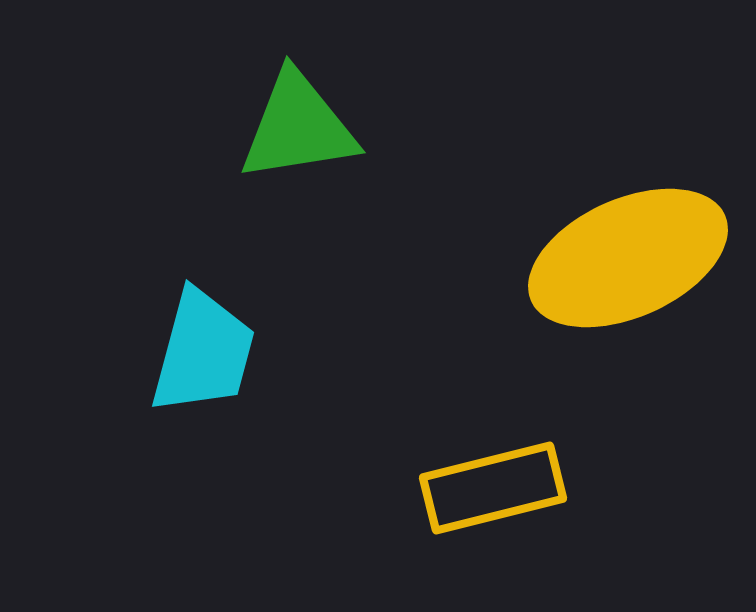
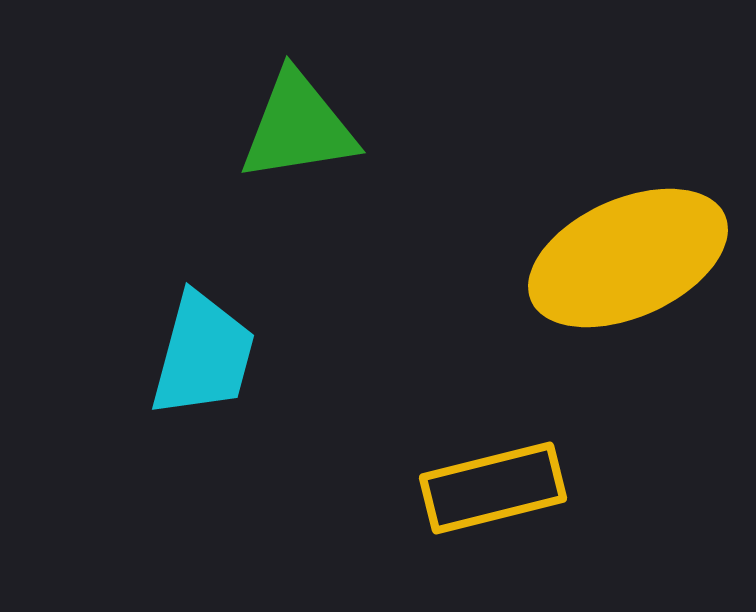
cyan trapezoid: moved 3 px down
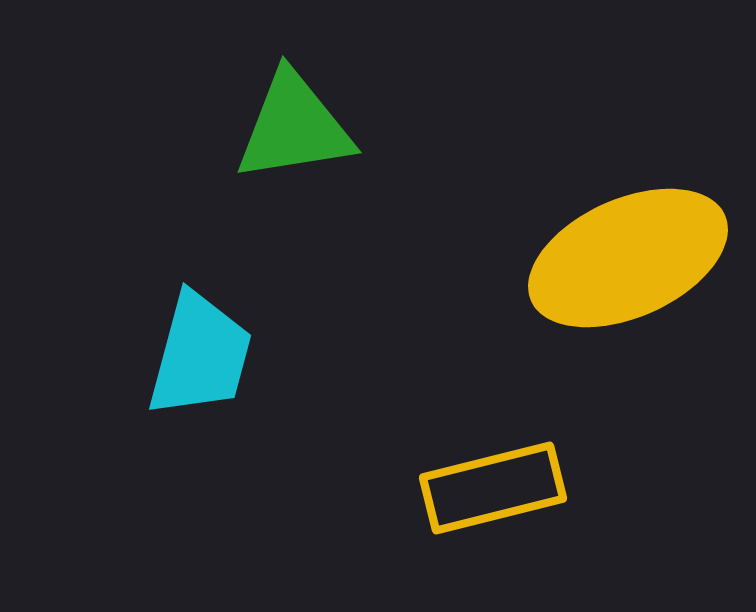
green triangle: moved 4 px left
cyan trapezoid: moved 3 px left
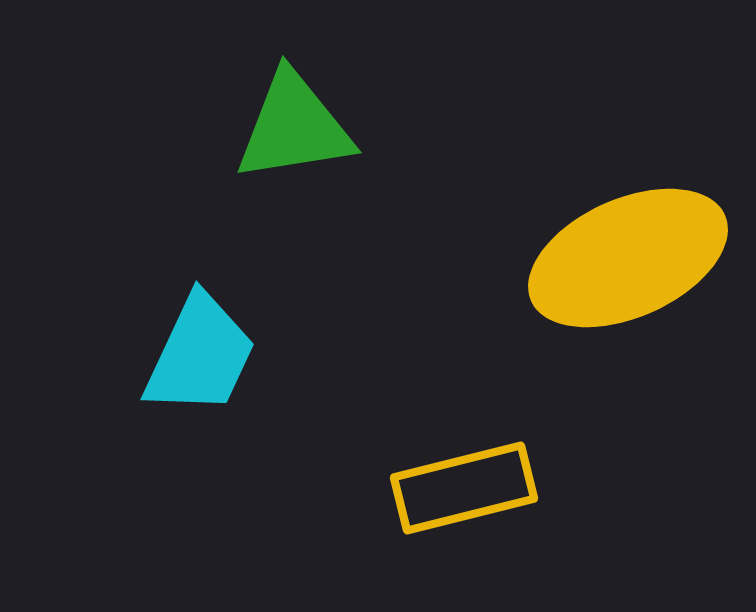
cyan trapezoid: rotated 10 degrees clockwise
yellow rectangle: moved 29 px left
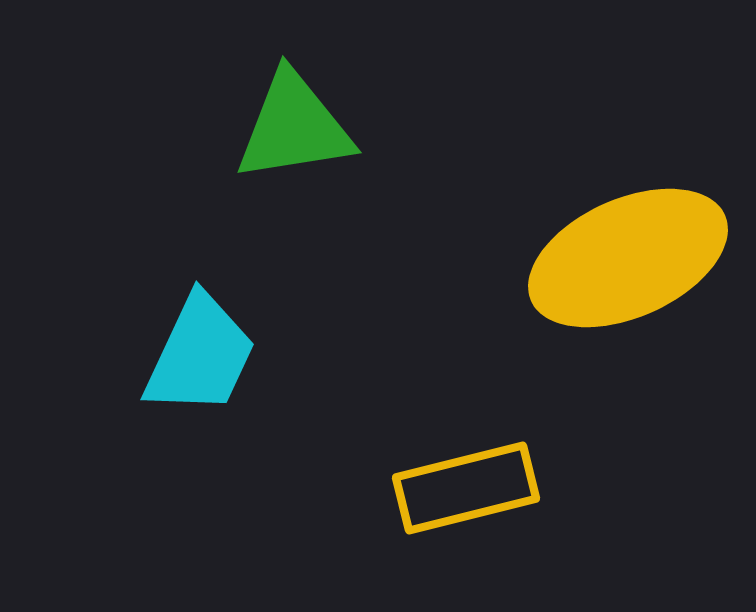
yellow rectangle: moved 2 px right
